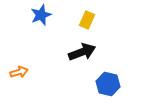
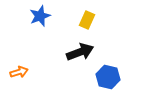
blue star: moved 1 px left, 1 px down
black arrow: moved 2 px left
blue hexagon: moved 7 px up
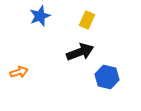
blue hexagon: moved 1 px left
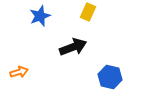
yellow rectangle: moved 1 px right, 8 px up
black arrow: moved 7 px left, 5 px up
blue hexagon: moved 3 px right
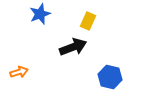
yellow rectangle: moved 9 px down
blue star: moved 2 px up
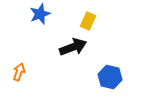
orange arrow: rotated 54 degrees counterclockwise
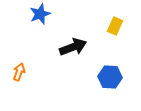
yellow rectangle: moved 27 px right, 5 px down
blue hexagon: rotated 10 degrees counterclockwise
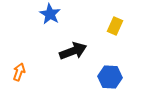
blue star: moved 10 px right; rotated 20 degrees counterclockwise
black arrow: moved 4 px down
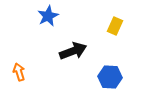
blue star: moved 2 px left, 2 px down; rotated 15 degrees clockwise
orange arrow: rotated 36 degrees counterclockwise
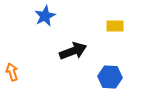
blue star: moved 3 px left
yellow rectangle: rotated 66 degrees clockwise
orange arrow: moved 7 px left
